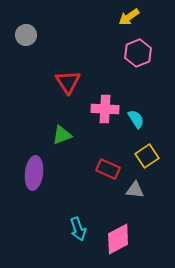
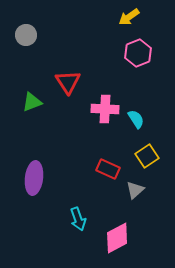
green triangle: moved 30 px left, 33 px up
purple ellipse: moved 5 px down
gray triangle: rotated 48 degrees counterclockwise
cyan arrow: moved 10 px up
pink diamond: moved 1 px left, 1 px up
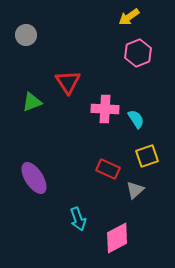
yellow square: rotated 15 degrees clockwise
purple ellipse: rotated 40 degrees counterclockwise
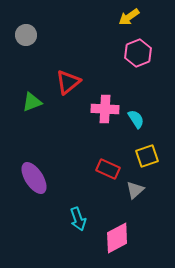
red triangle: rotated 24 degrees clockwise
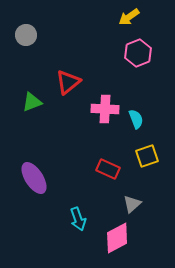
cyan semicircle: rotated 12 degrees clockwise
gray triangle: moved 3 px left, 14 px down
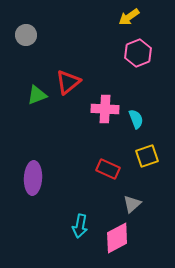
green triangle: moved 5 px right, 7 px up
purple ellipse: moved 1 px left; rotated 36 degrees clockwise
cyan arrow: moved 2 px right, 7 px down; rotated 30 degrees clockwise
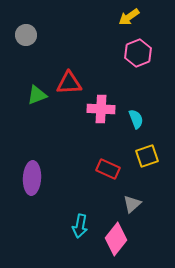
red triangle: moved 1 px right, 1 px down; rotated 36 degrees clockwise
pink cross: moved 4 px left
purple ellipse: moved 1 px left
pink diamond: moved 1 px left, 1 px down; rotated 24 degrees counterclockwise
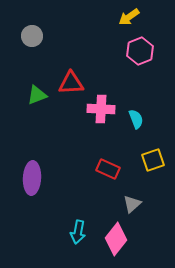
gray circle: moved 6 px right, 1 px down
pink hexagon: moved 2 px right, 2 px up
red triangle: moved 2 px right
yellow square: moved 6 px right, 4 px down
cyan arrow: moved 2 px left, 6 px down
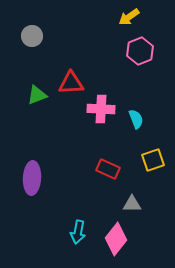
gray triangle: rotated 42 degrees clockwise
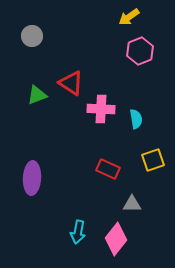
red triangle: rotated 36 degrees clockwise
cyan semicircle: rotated 12 degrees clockwise
